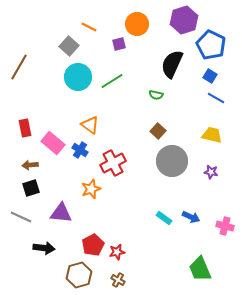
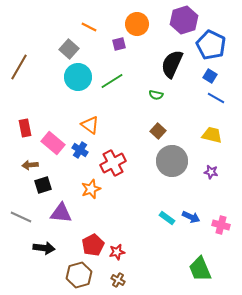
gray square: moved 3 px down
black square: moved 12 px right, 3 px up
cyan rectangle: moved 3 px right
pink cross: moved 4 px left, 1 px up
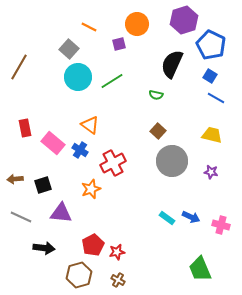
brown arrow: moved 15 px left, 14 px down
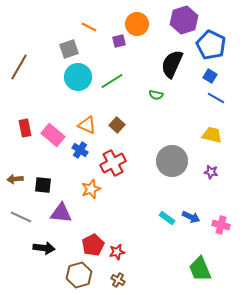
purple square: moved 3 px up
gray square: rotated 30 degrees clockwise
orange triangle: moved 3 px left; rotated 12 degrees counterclockwise
brown square: moved 41 px left, 6 px up
pink rectangle: moved 8 px up
black square: rotated 24 degrees clockwise
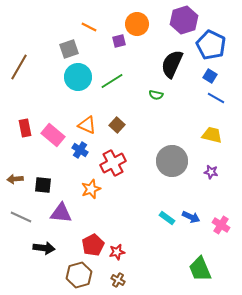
pink cross: rotated 18 degrees clockwise
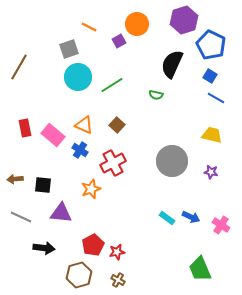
purple square: rotated 16 degrees counterclockwise
green line: moved 4 px down
orange triangle: moved 3 px left
